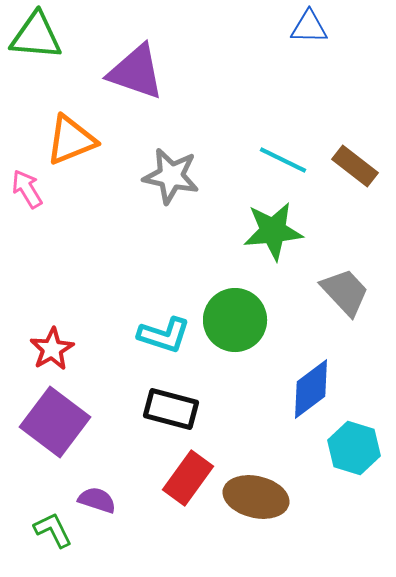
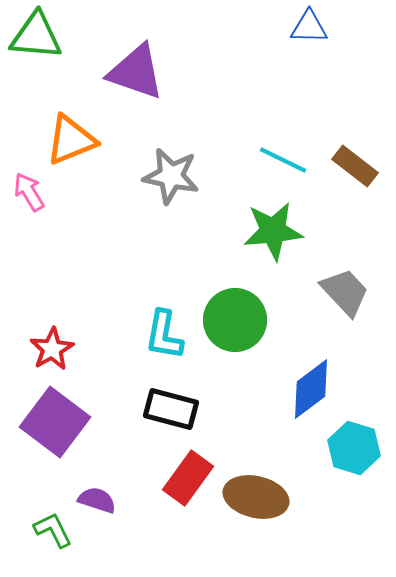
pink arrow: moved 2 px right, 3 px down
cyan L-shape: rotated 82 degrees clockwise
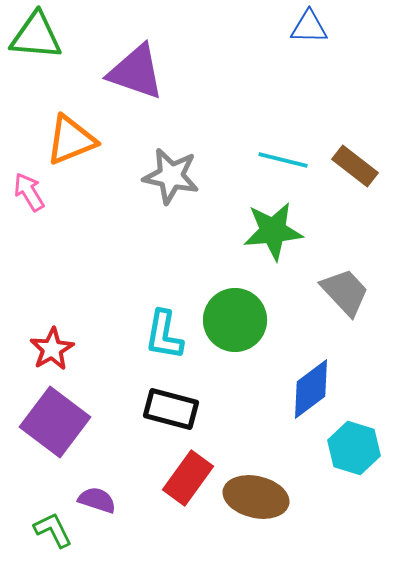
cyan line: rotated 12 degrees counterclockwise
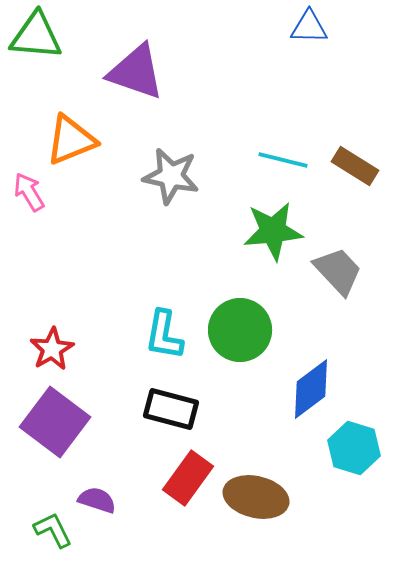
brown rectangle: rotated 6 degrees counterclockwise
gray trapezoid: moved 7 px left, 21 px up
green circle: moved 5 px right, 10 px down
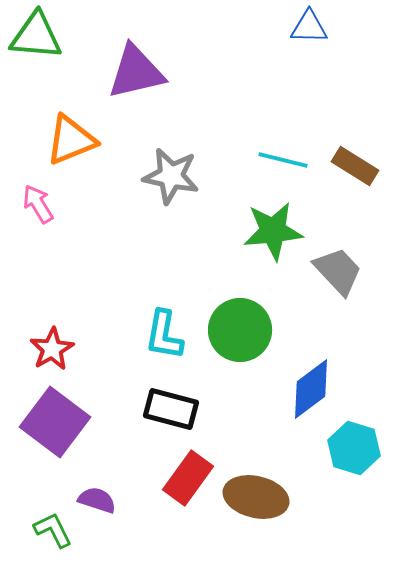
purple triangle: rotated 32 degrees counterclockwise
pink arrow: moved 9 px right, 12 px down
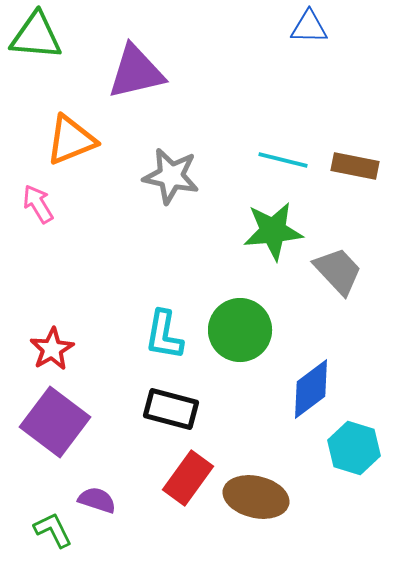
brown rectangle: rotated 21 degrees counterclockwise
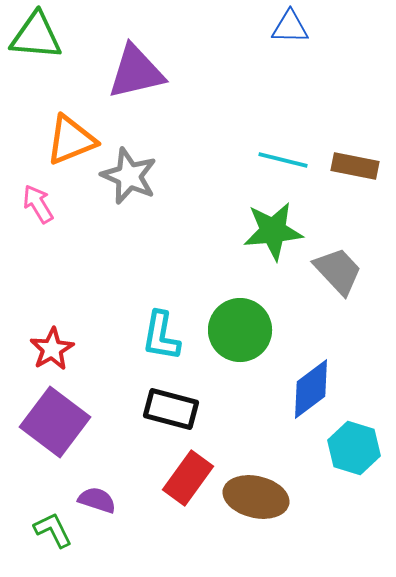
blue triangle: moved 19 px left
gray star: moved 42 px left; rotated 12 degrees clockwise
cyan L-shape: moved 3 px left, 1 px down
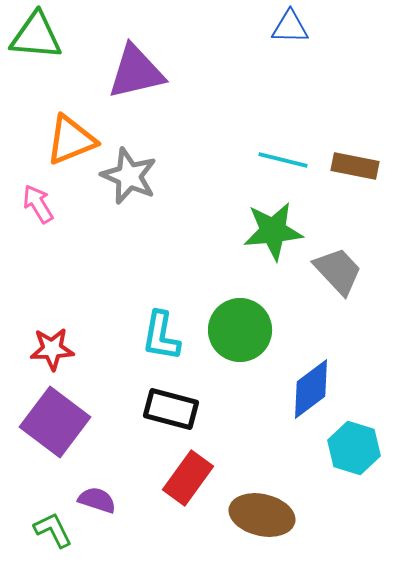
red star: rotated 27 degrees clockwise
brown ellipse: moved 6 px right, 18 px down
